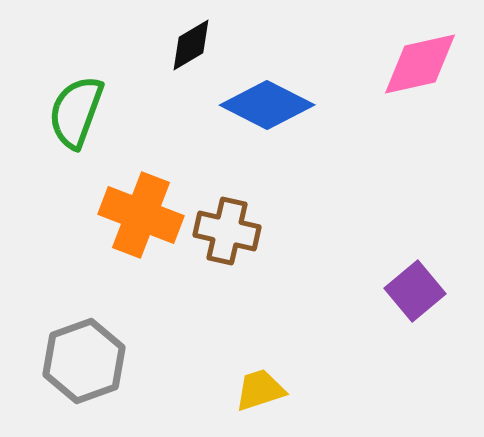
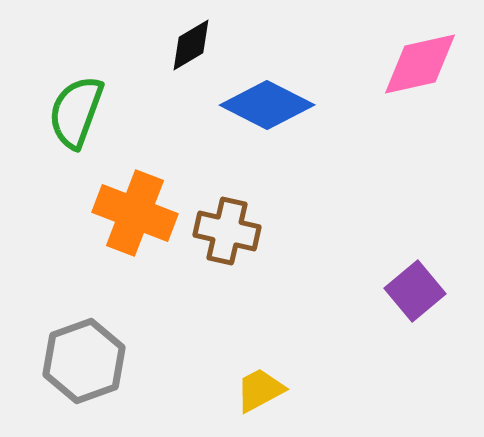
orange cross: moved 6 px left, 2 px up
yellow trapezoid: rotated 10 degrees counterclockwise
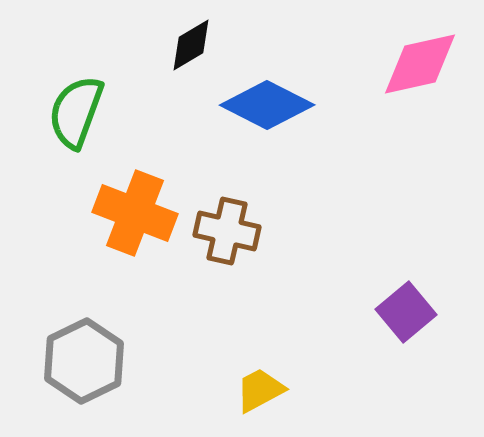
purple square: moved 9 px left, 21 px down
gray hexagon: rotated 6 degrees counterclockwise
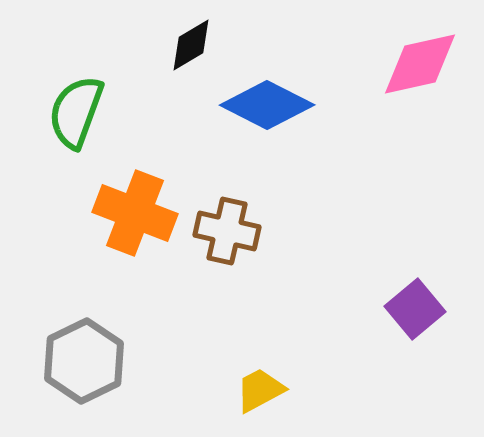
purple square: moved 9 px right, 3 px up
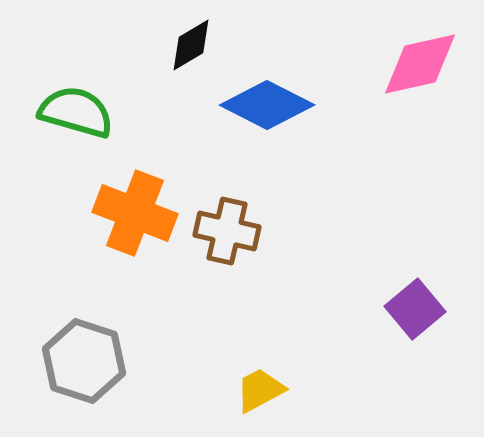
green semicircle: rotated 86 degrees clockwise
gray hexagon: rotated 16 degrees counterclockwise
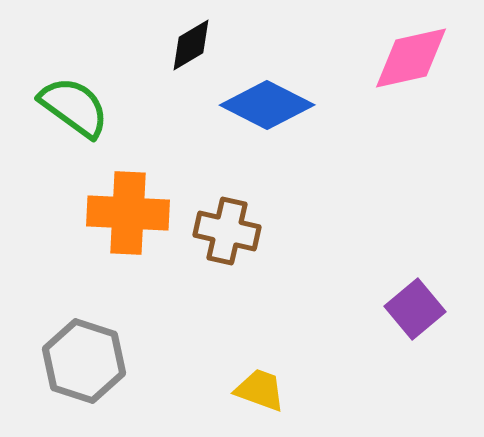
pink diamond: moved 9 px left, 6 px up
green semicircle: moved 2 px left, 5 px up; rotated 20 degrees clockwise
orange cross: moved 7 px left; rotated 18 degrees counterclockwise
yellow trapezoid: rotated 48 degrees clockwise
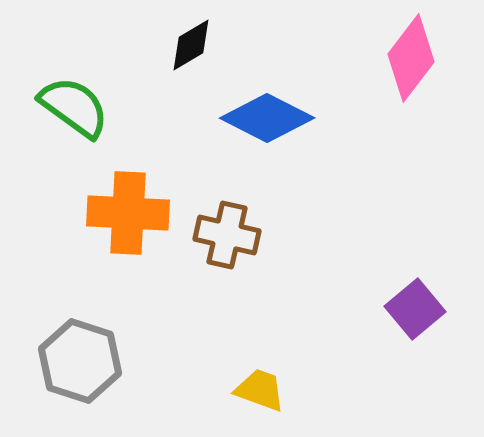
pink diamond: rotated 40 degrees counterclockwise
blue diamond: moved 13 px down
brown cross: moved 4 px down
gray hexagon: moved 4 px left
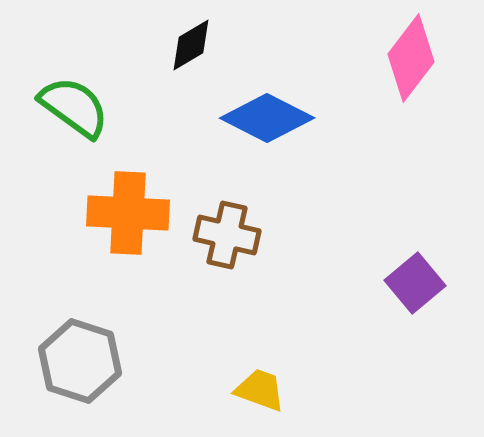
purple square: moved 26 px up
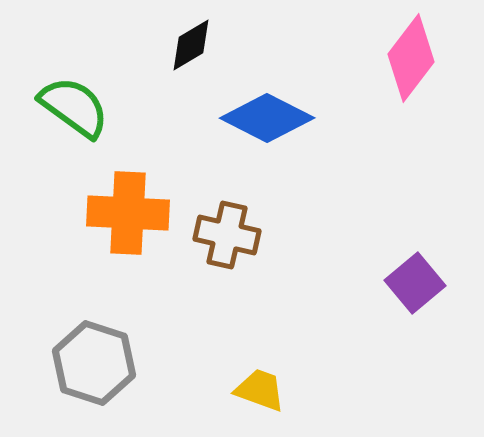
gray hexagon: moved 14 px right, 2 px down
